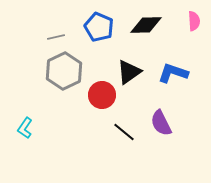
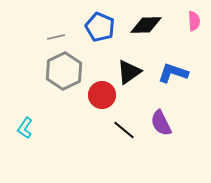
blue pentagon: moved 1 px right
black line: moved 2 px up
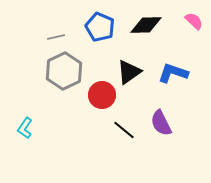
pink semicircle: rotated 42 degrees counterclockwise
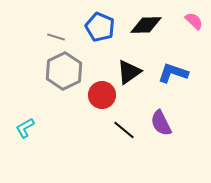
gray line: rotated 30 degrees clockwise
cyan L-shape: rotated 25 degrees clockwise
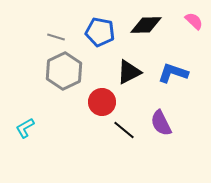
blue pentagon: moved 5 px down; rotated 12 degrees counterclockwise
black triangle: rotated 8 degrees clockwise
red circle: moved 7 px down
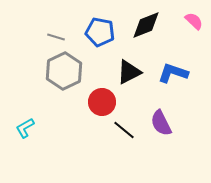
black diamond: rotated 20 degrees counterclockwise
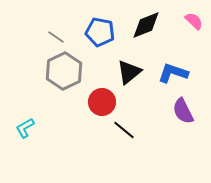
gray line: rotated 18 degrees clockwise
black triangle: rotated 12 degrees counterclockwise
purple semicircle: moved 22 px right, 12 px up
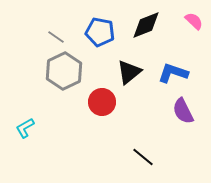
black line: moved 19 px right, 27 px down
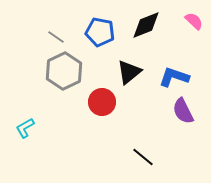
blue L-shape: moved 1 px right, 4 px down
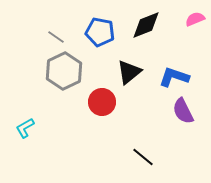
pink semicircle: moved 1 px right, 2 px up; rotated 66 degrees counterclockwise
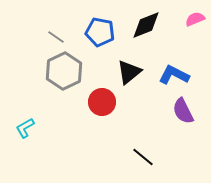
blue L-shape: moved 2 px up; rotated 8 degrees clockwise
